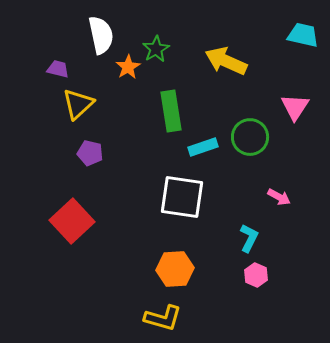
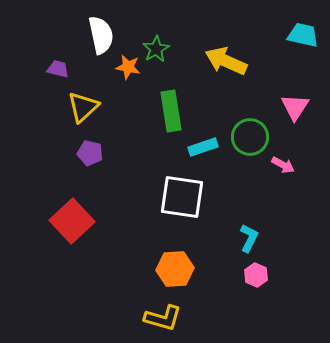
orange star: rotated 30 degrees counterclockwise
yellow triangle: moved 5 px right, 3 px down
pink arrow: moved 4 px right, 32 px up
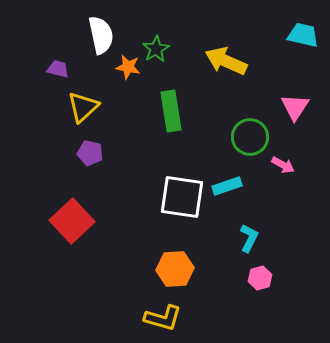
cyan rectangle: moved 24 px right, 39 px down
pink hexagon: moved 4 px right, 3 px down; rotated 20 degrees clockwise
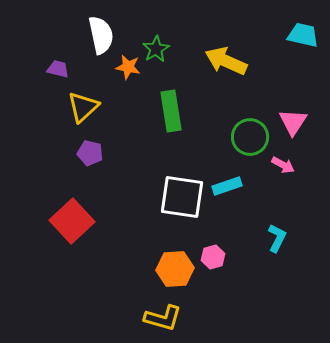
pink triangle: moved 2 px left, 15 px down
cyan L-shape: moved 28 px right
pink hexagon: moved 47 px left, 21 px up
